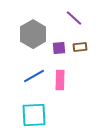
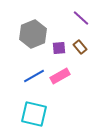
purple line: moved 7 px right
gray hexagon: rotated 8 degrees clockwise
brown rectangle: rotated 56 degrees clockwise
pink rectangle: moved 4 px up; rotated 60 degrees clockwise
cyan square: moved 1 px up; rotated 16 degrees clockwise
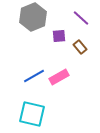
gray hexagon: moved 17 px up
purple square: moved 12 px up
pink rectangle: moved 1 px left, 1 px down
cyan square: moved 2 px left
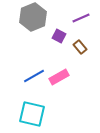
purple line: rotated 66 degrees counterclockwise
purple square: rotated 32 degrees clockwise
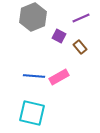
blue line: rotated 35 degrees clockwise
cyan square: moved 1 px up
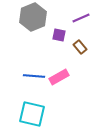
purple square: moved 1 px up; rotated 16 degrees counterclockwise
cyan square: moved 1 px down
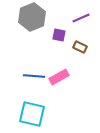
gray hexagon: moved 1 px left
brown rectangle: rotated 24 degrees counterclockwise
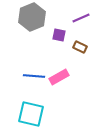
cyan square: moved 1 px left
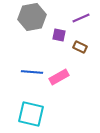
gray hexagon: rotated 12 degrees clockwise
blue line: moved 2 px left, 4 px up
